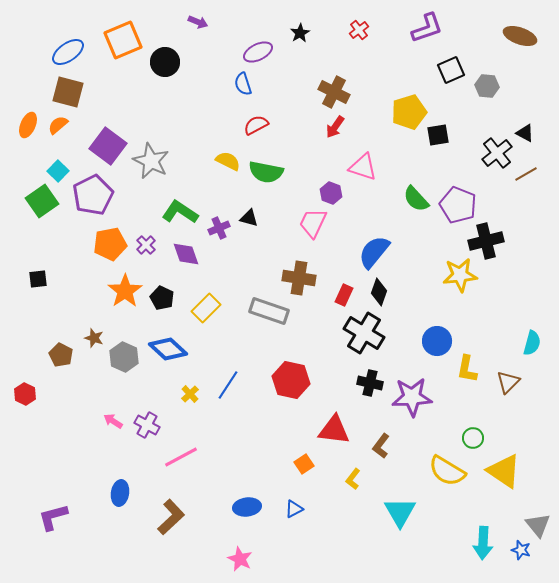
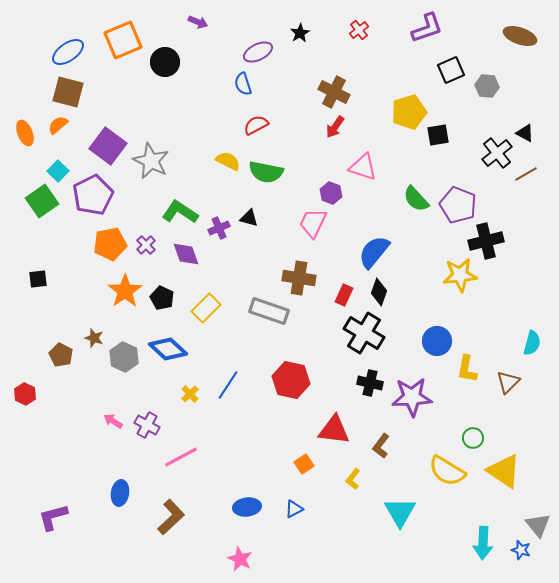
orange ellipse at (28, 125): moved 3 px left, 8 px down; rotated 45 degrees counterclockwise
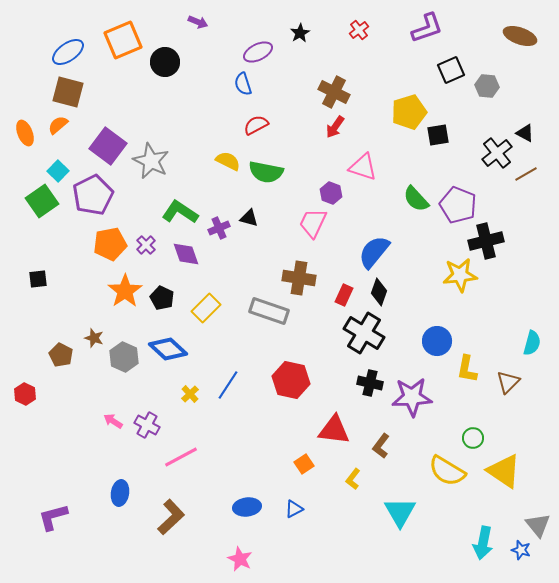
cyan arrow at (483, 543): rotated 8 degrees clockwise
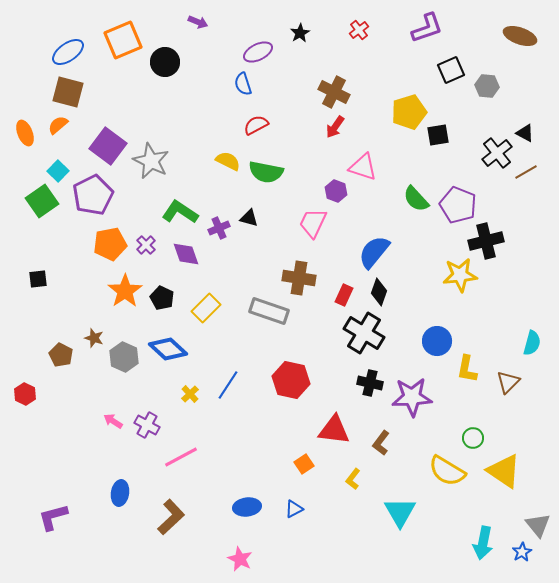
brown line at (526, 174): moved 2 px up
purple hexagon at (331, 193): moved 5 px right, 2 px up
brown L-shape at (381, 446): moved 3 px up
blue star at (521, 550): moved 1 px right, 2 px down; rotated 24 degrees clockwise
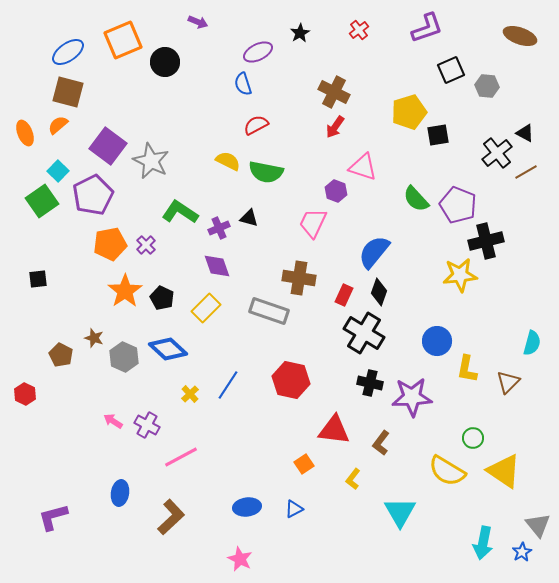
purple diamond at (186, 254): moved 31 px right, 12 px down
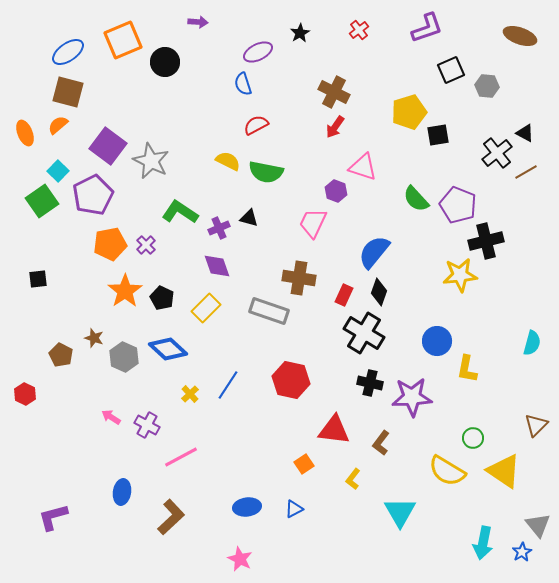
purple arrow at (198, 22): rotated 18 degrees counterclockwise
brown triangle at (508, 382): moved 28 px right, 43 px down
pink arrow at (113, 421): moved 2 px left, 4 px up
blue ellipse at (120, 493): moved 2 px right, 1 px up
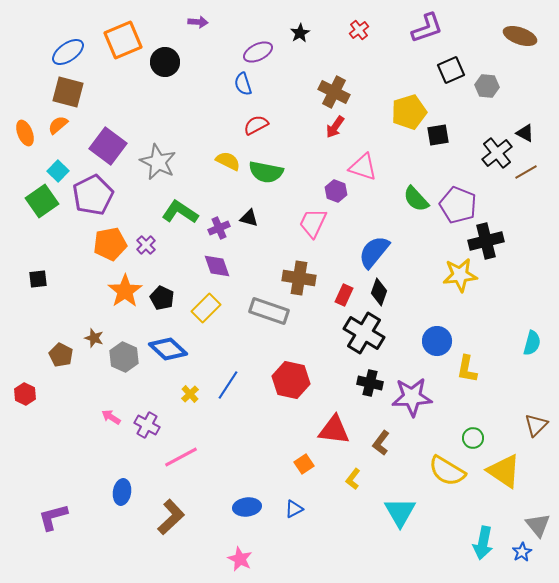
gray star at (151, 161): moved 7 px right, 1 px down
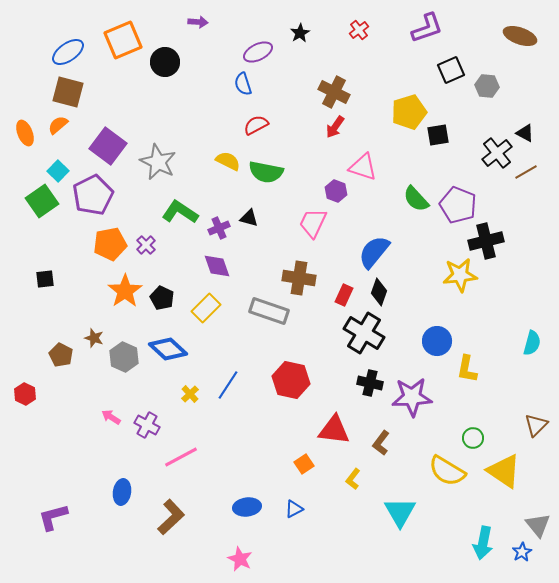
black square at (38, 279): moved 7 px right
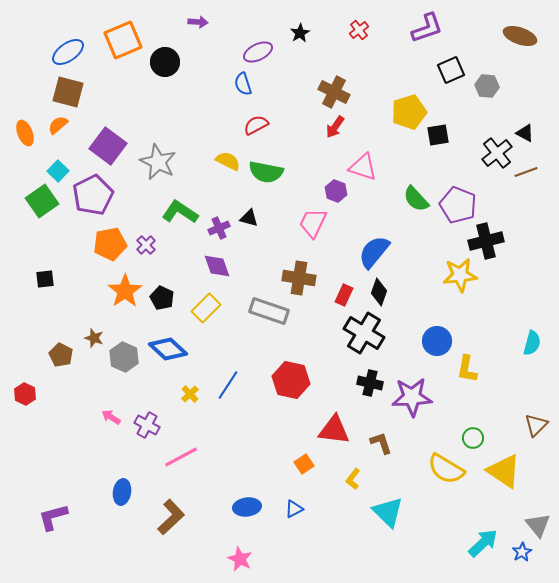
brown line at (526, 172): rotated 10 degrees clockwise
brown L-shape at (381, 443): rotated 125 degrees clockwise
yellow semicircle at (447, 471): moved 1 px left, 2 px up
cyan triangle at (400, 512): moved 12 px left; rotated 16 degrees counterclockwise
cyan arrow at (483, 543): rotated 144 degrees counterclockwise
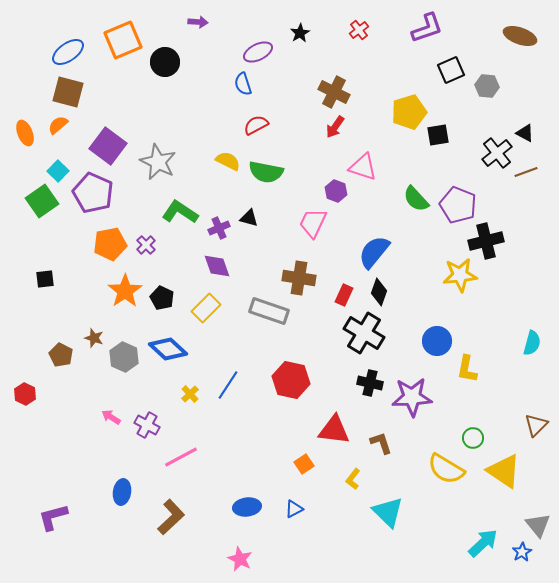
purple pentagon at (93, 195): moved 2 px up; rotated 21 degrees counterclockwise
